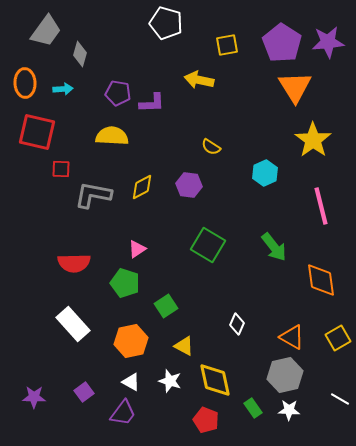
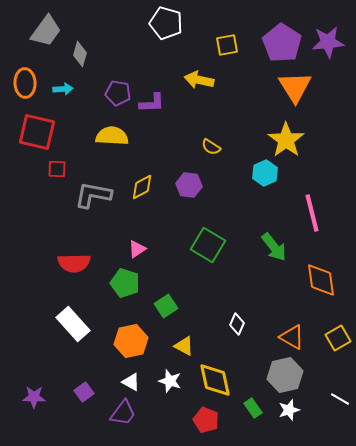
yellow star at (313, 140): moved 27 px left
red square at (61, 169): moved 4 px left
pink line at (321, 206): moved 9 px left, 7 px down
white star at (289, 410): rotated 20 degrees counterclockwise
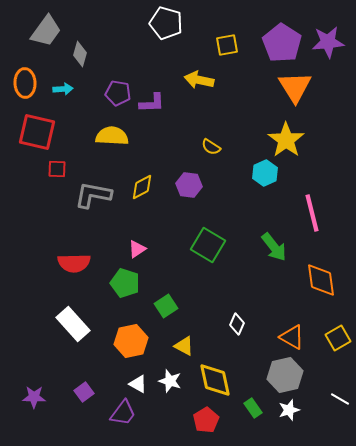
white triangle at (131, 382): moved 7 px right, 2 px down
red pentagon at (206, 420): rotated 20 degrees clockwise
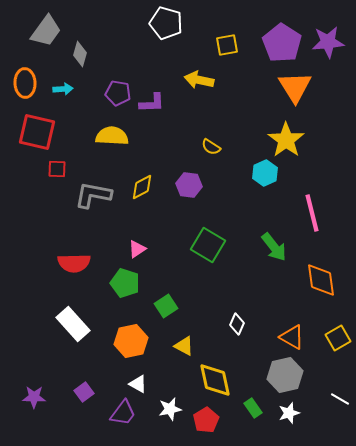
white star at (170, 381): moved 28 px down; rotated 30 degrees counterclockwise
white star at (289, 410): moved 3 px down
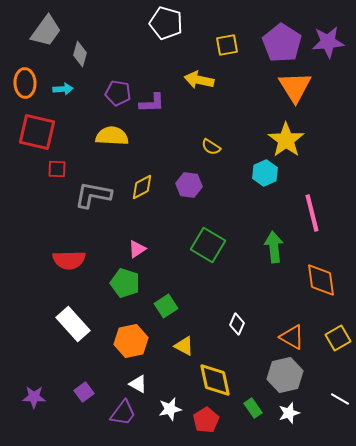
green arrow at (274, 247): rotated 148 degrees counterclockwise
red semicircle at (74, 263): moved 5 px left, 3 px up
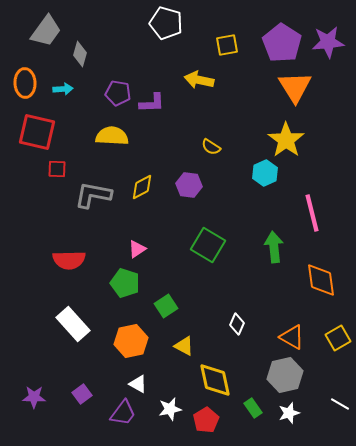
purple square at (84, 392): moved 2 px left, 2 px down
white line at (340, 399): moved 5 px down
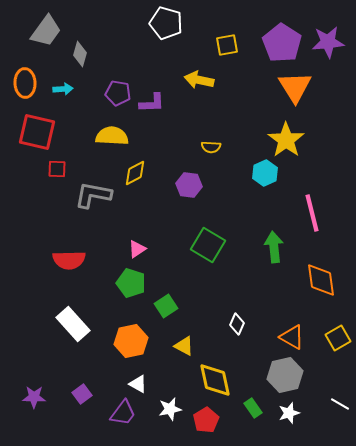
yellow semicircle at (211, 147): rotated 30 degrees counterclockwise
yellow diamond at (142, 187): moved 7 px left, 14 px up
green pentagon at (125, 283): moved 6 px right
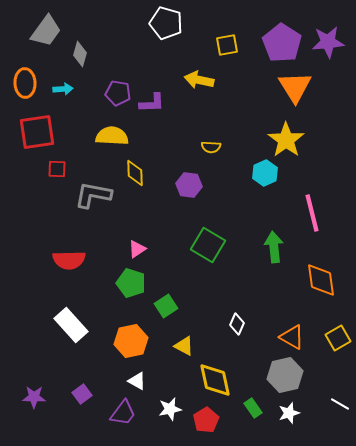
red square at (37, 132): rotated 21 degrees counterclockwise
yellow diamond at (135, 173): rotated 64 degrees counterclockwise
white rectangle at (73, 324): moved 2 px left, 1 px down
white triangle at (138, 384): moved 1 px left, 3 px up
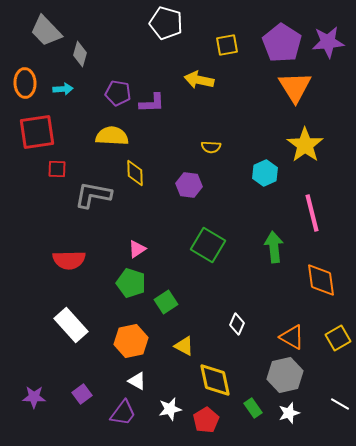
gray trapezoid at (46, 31): rotated 100 degrees clockwise
yellow star at (286, 140): moved 19 px right, 5 px down
green square at (166, 306): moved 4 px up
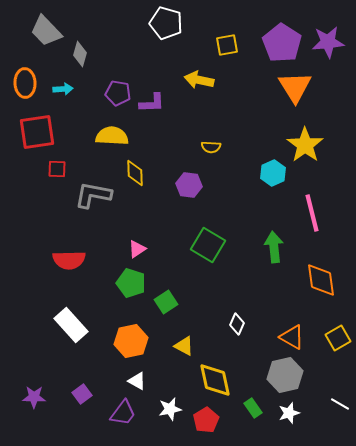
cyan hexagon at (265, 173): moved 8 px right
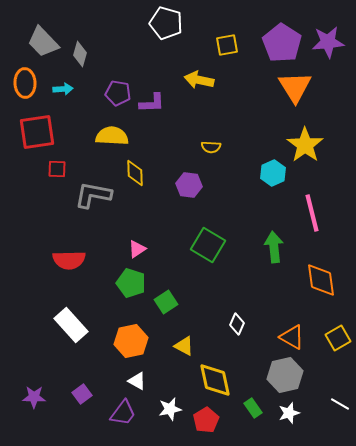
gray trapezoid at (46, 31): moved 3 px left, 11 px down
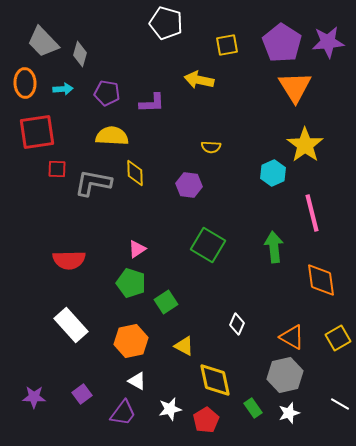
purple pentagon at (118, 93): moved 11 px left
gray L-shape at (93, 195): moved 12 px up
